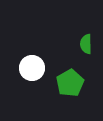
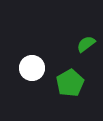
green semicircle: rotated 54 degrees clockwise
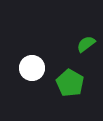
green pentagon: rotated 12 degrees counterclockwise
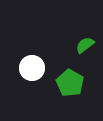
green semicircle: moved 1 px left, 1 px down
